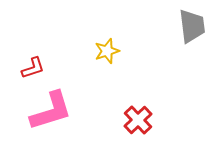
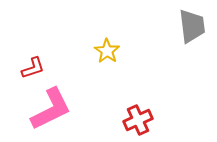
yellow star: rotated 20 degrees counterclockwise
pink L-shape: moved 2 px up; rotated 9 degrees counterclockwise
red cross: rotated 20 degrees clockwise
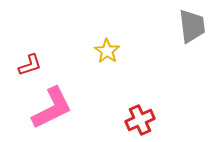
red L-shape: moved 3 px left, 3 px up
pink L-shape: moved 1 px right, 1 px up
red cross: moved 2 px right
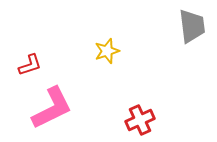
yellow star: rotated 20 degrees clockwise
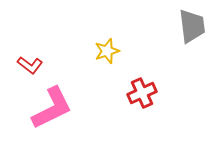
red L-shape: rotated 55 degrees clockwise
red cross: moved 2 px right, 27 px up
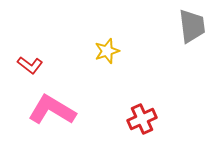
red cross: moved 26 px down
pink L-shape: moved 2 px down; rotated 123 degrees counterclockwise
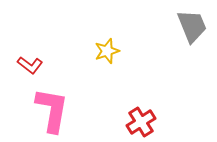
gray trapezoid: rotated 15 degrees counterclockwise
pink L-shape: rotated 69 degrees clockwise
red cross: moved 1 px left, 3 px down; rotated 8 degrees counterclockwise
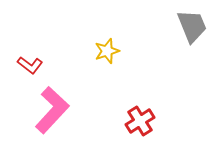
pink L-shape: rotated 33 degrees clockwise
red cross: moved 1 px left, 1 px up
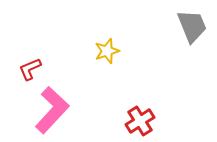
red L-shape: moved 4 px down; rotated 120 degrees clockwise
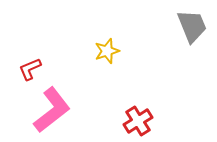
pink L-shape: rotated 9 degrees clockwise
red cross: moved 2 px left
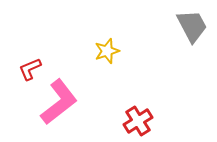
gray trapezoid: rotated 6 degrees counterclockwise
pink L-shape: moved 7 px right, 8 px up
